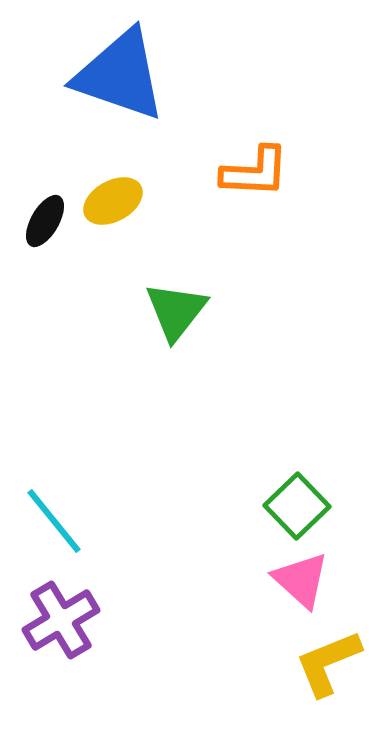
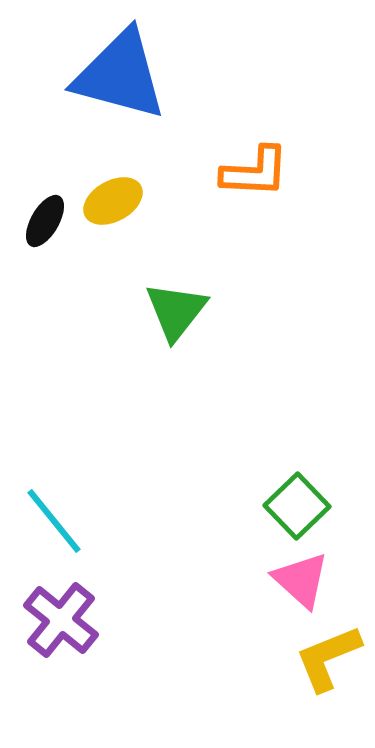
blue triangle: rotated 4 degrees counterclockwise
purple cross: rotated 20 degrees counterclockwise
yellow L-shape: moved 5 px up
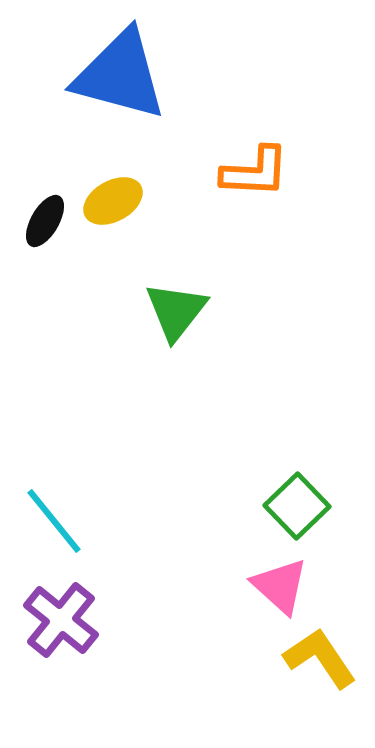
pink triangle: moved 21 px left, 6 px down
yellow L-shape: moved 8 px left; rotated 78 degrees clockwise
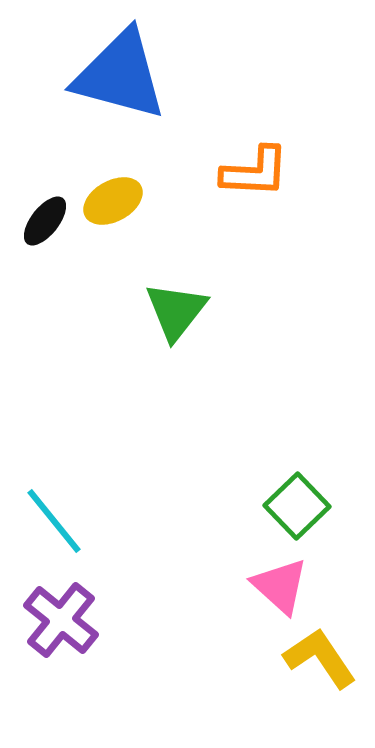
black ellipse: rotated 8 degrees clockwise
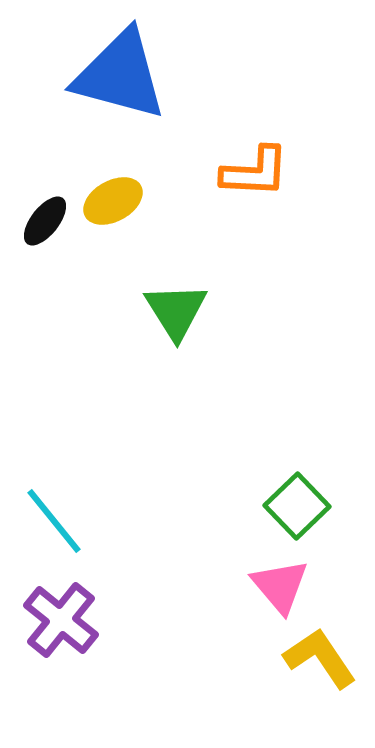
green triangle: rotated 10 degrees counterclockwise
pink triangle: rotated 8 degrees clockwise
